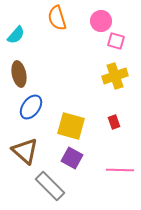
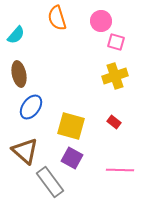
pink square: moved 1 px down
red rectangle: rotated 32 degrees counterclockwise
gray rectangle: moved 4 px up; rotated 8 degrees clockwise
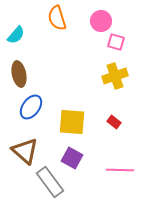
yellow square: moved 1 px right, 4 px up; rotated 12 degrees counterclockwise
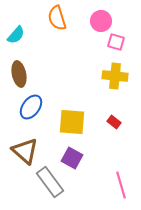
yellow cross: rotated 25 degrees clockwise
pink line: moved 1 px right, 15 px down; rotated 72 degrees clockwise
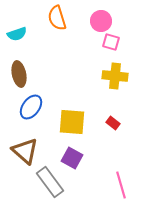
cyan semicircle: moved 1 px right, 1 px up; rotated 30 degrees clockwise
pink square: moved 5 px left
red rectangle: moved 1 px left, 1 px down
